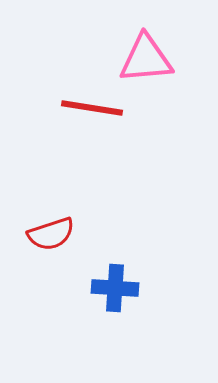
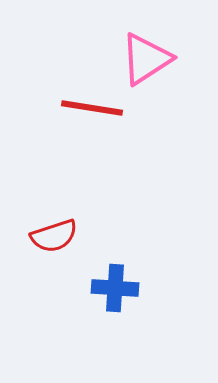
pink triangle: rotated 28 degrees counterclockwise
red semicircle: moved 3 px right, 2 px down
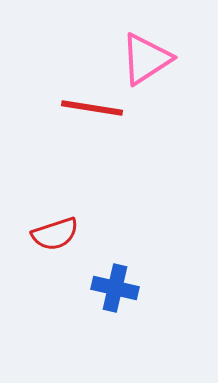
red semicircle: moved 1 px right, 2 px up
blue cross: rotated 9 degrees clockwise
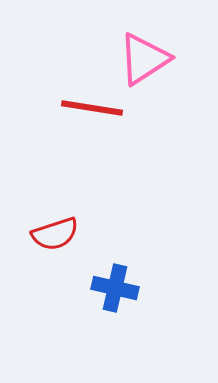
pink triangle: moved 2 px left
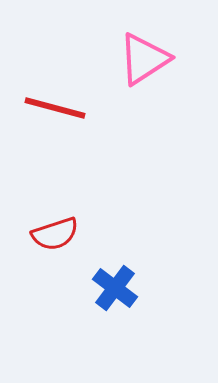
red line: moved 37 px left; rotated 6 degrees clockwise
blue cross: rotated 24 degrees clockwise
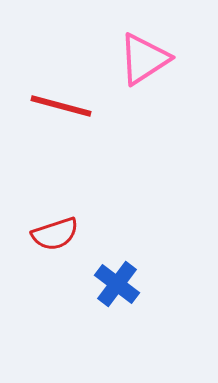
red line: moved 6 px right, 2 px up
blue cross: moved 2 px right, 4 px up
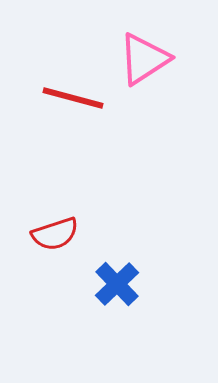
red line: moved 12 px right, 8 px up
blue cross: rotated 9 degrees clockwise
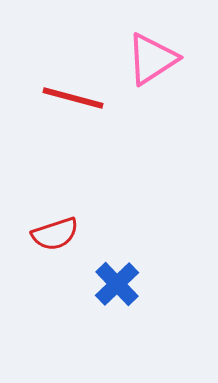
pink triangle: moved 8 px right
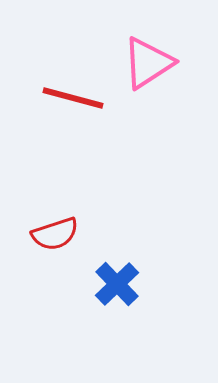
pink triangle: moved 4 px left, 4 px down
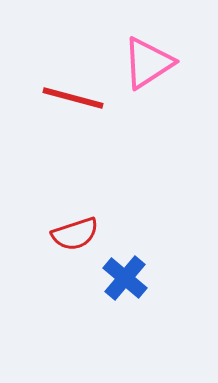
red semicircle: moved 20 px right
blue cross: moved 8 px right, 6 px up; rotated 6 degrees counterclockwise
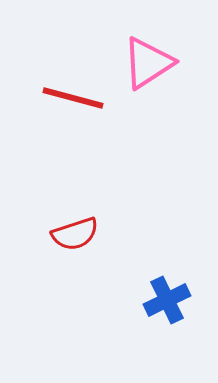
blue cross: moved 42 px right, 22 px down; rotated 24 degrees clockwise
